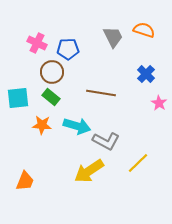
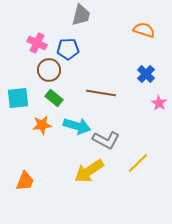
gray trapezoid: moved 32 px left, 22 px up; rotated 40 degrees clockwise
brown circle: moved 3 px left, 2 px up
green rectangle: moved 3 px right, 1 px down
orange star: rotated 12 degrees counterclockwise
gray L-shape: moved 1 px up
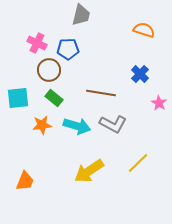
blue cross: moved 6 px left
gray L-shape: moved 7 px right, 16 px up
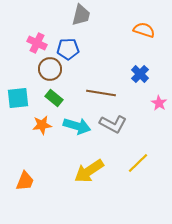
brown circle: moved 1 px right, 1 px up
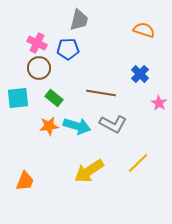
gray trapezoid: moved 2 px left, 5 px down
brown circle: moved 11 px left, 1 px up
orange star: moved 7 px right, 1 px down
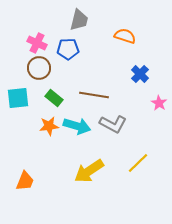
orange semicircle: moved 19 px left, 6 px down
brown line: moved 7 px left, 2 px down
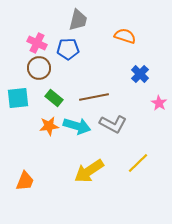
gray trapezoid: moved 1 px left
brown line: moved 2 px down; rotated 20 degrees counterclockwise
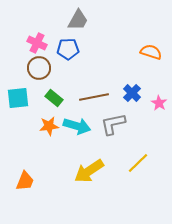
gray trapezoid: rotated 15 degrees clockwise
orange semicircle: moved 26 px right, 16 px down
blue cross: moved 8 px left, 19 px down
gray L-shape: rotated 140 degrees clockwise
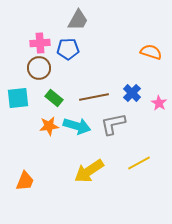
pink cross: moved 3 px right; rotated 30 degrees counterclockwise
yellow line: moved 1 px right; rotated 15 degrees clockwise
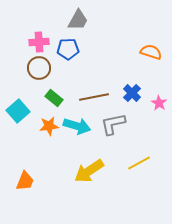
pink cross: moved 1 px left, 1 px up
cyan square: moved 13 px down; rotated 35 degrees counterclockwise
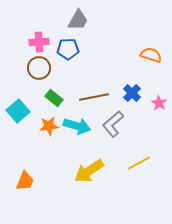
orange semicircle: moved 3 px down
gray L-shape: rotated 28 degrees counterclockwise
